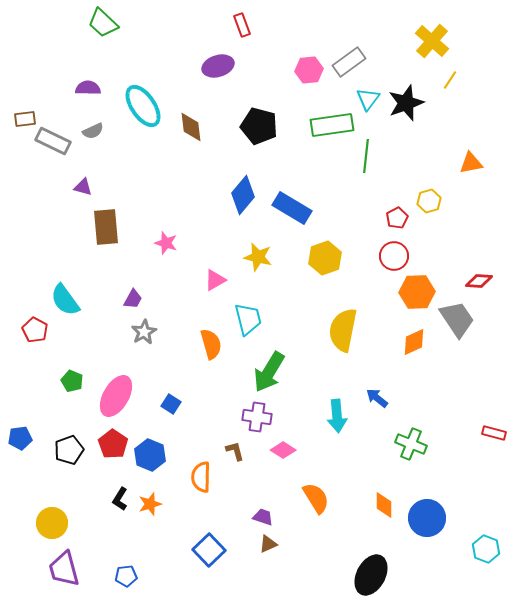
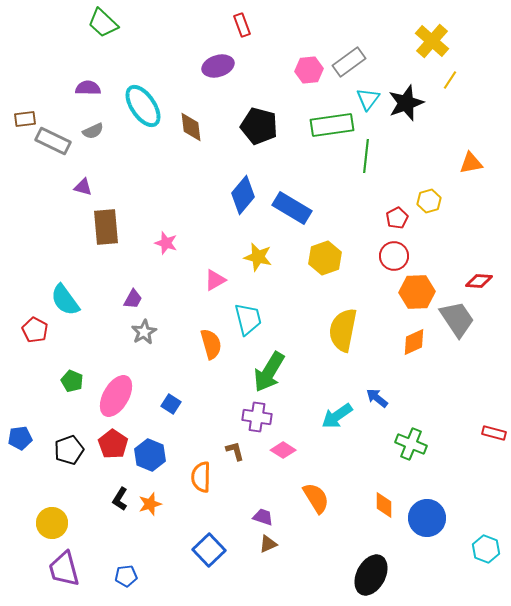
cyan arrow at (337, 416): rotated 60 degrees clockwise
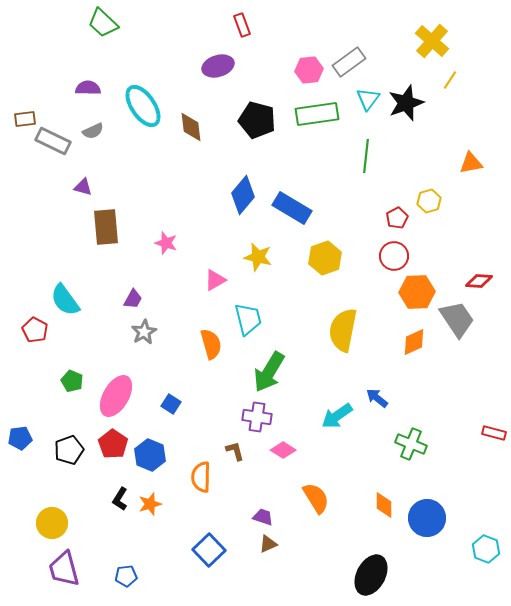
green rectangle at (332, 125): moved 15 px left, 11 px up
black pentagon at (259, 126): moved 2 px left, 6 px up
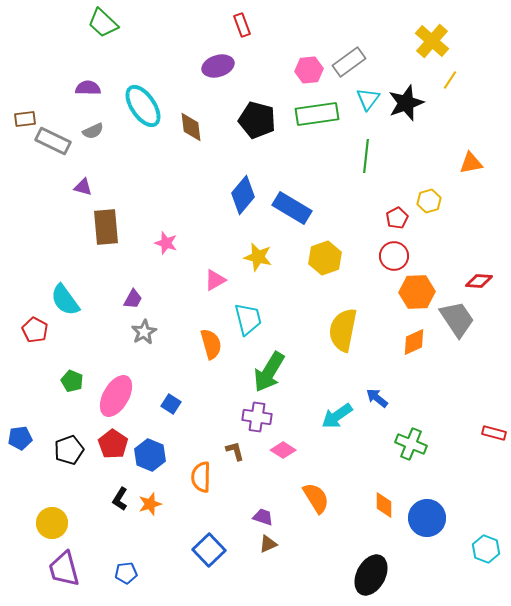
blue pentagon at (126, 576): moved 3 px up
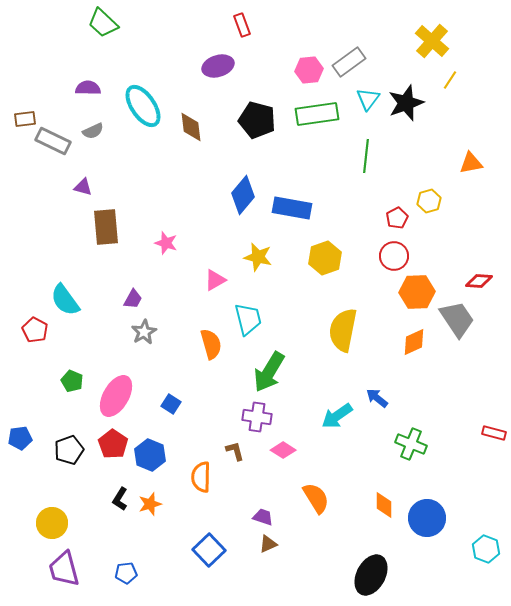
blue rectangle at (292, 208): rotated 21 degrees counterclockwise
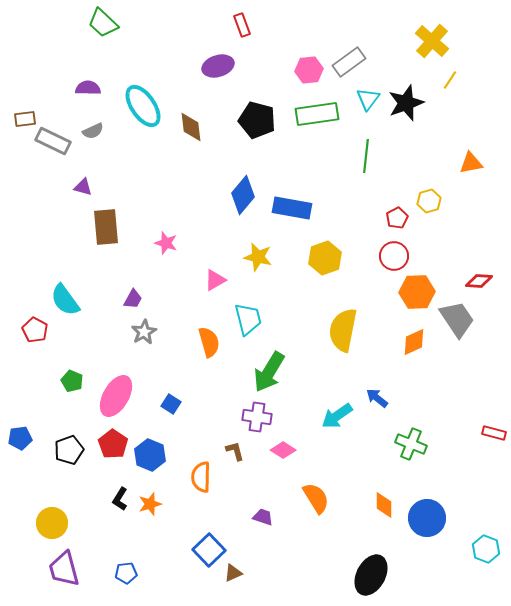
orange semicircle at (211, 344): moved 2 px left, 2 px up
brown triangle at (268, 544): moved 35 px left, 29 px down
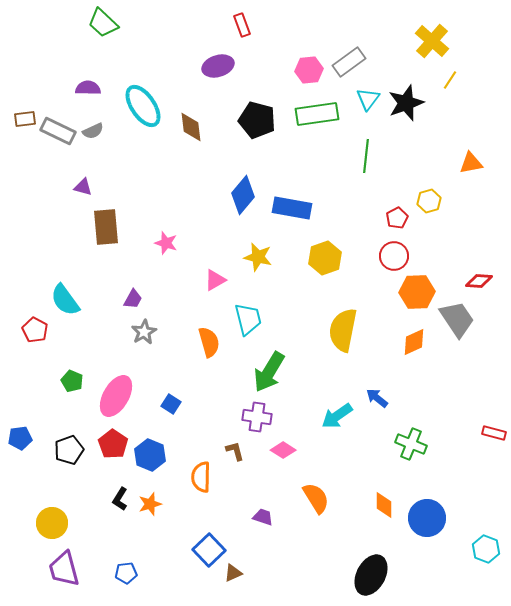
gray rectangle at (53, 141): moved 5 px right, 10 px up
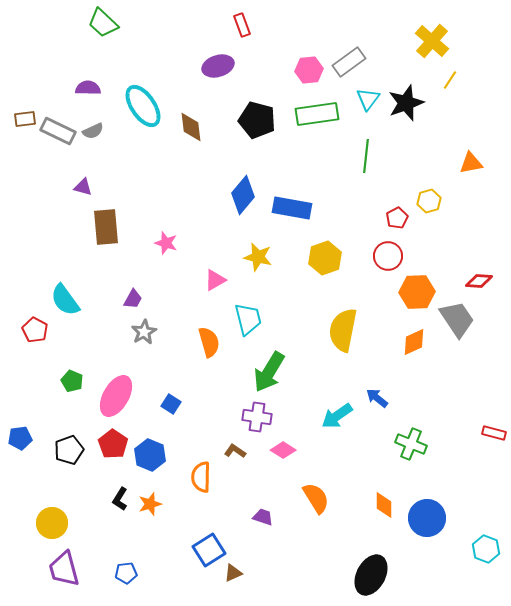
red circle at (394, 256): moved 6 px left
brown L-shape at (235, 451): rotated 40 degrees counterclockwise
blue square at (209, 550): rotated 12 degrees clockwise
